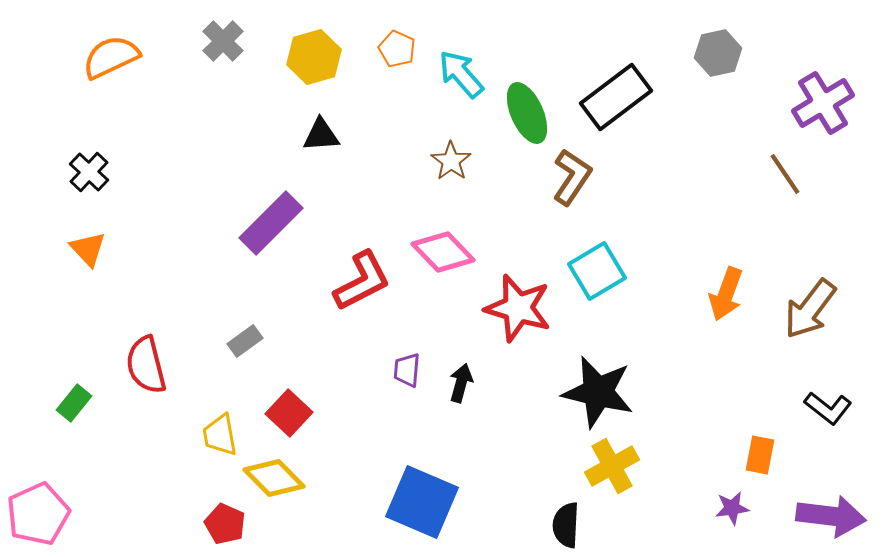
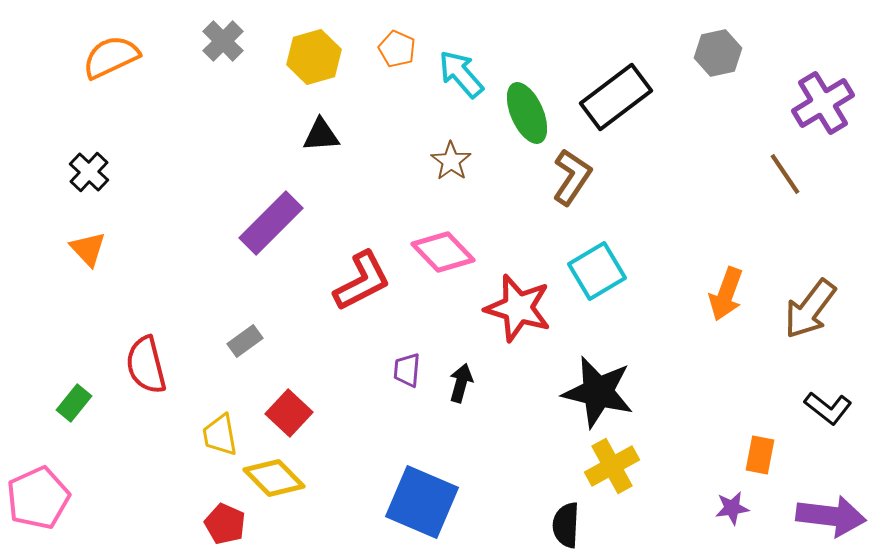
pink pentagon: moved 16 px up
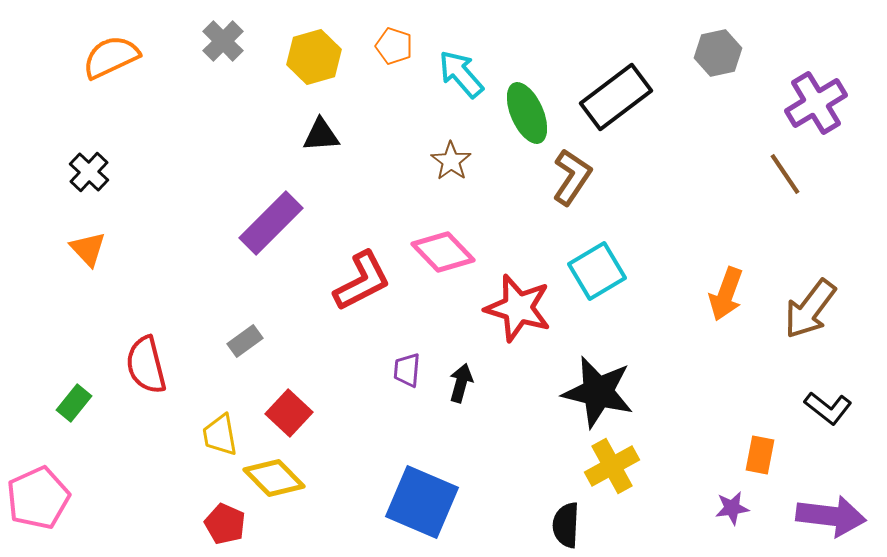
orange pentagon: moved 3 px left, 3 px up; rotated 6 degrees counterclockwise
purple cross: moved 7 px left
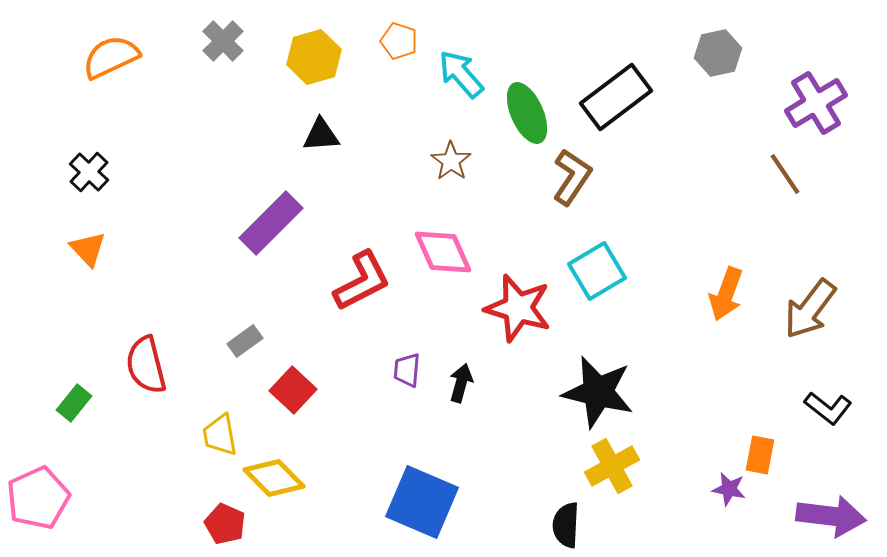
orange pentagon: moved 5 px right, 5 px up
pink diamond: rotated 20 degrees clockwise
red square: moved 4 px right, 23 px up
purple star: moved 3 px left, 19 px up; rotated 20 degrees clockwise
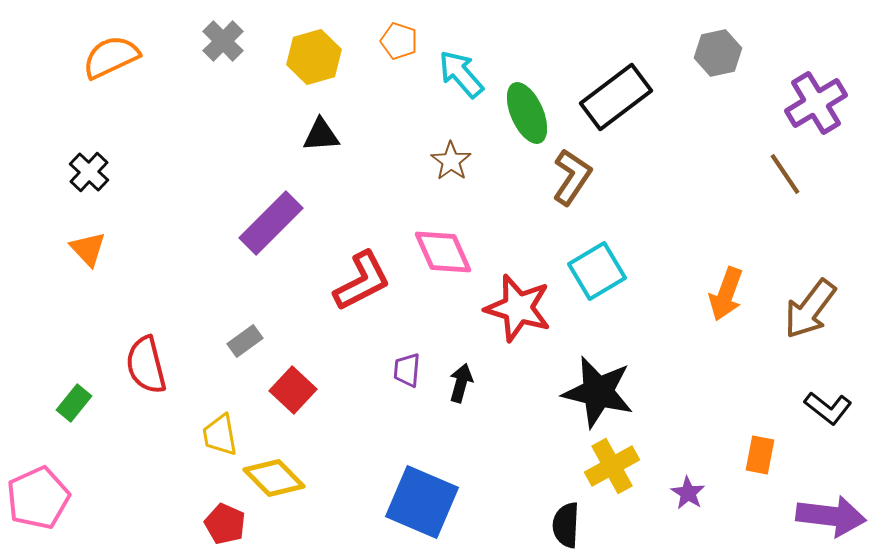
purple star: moved 41 px left, 4 px down; rotated 20 degrees clockwise
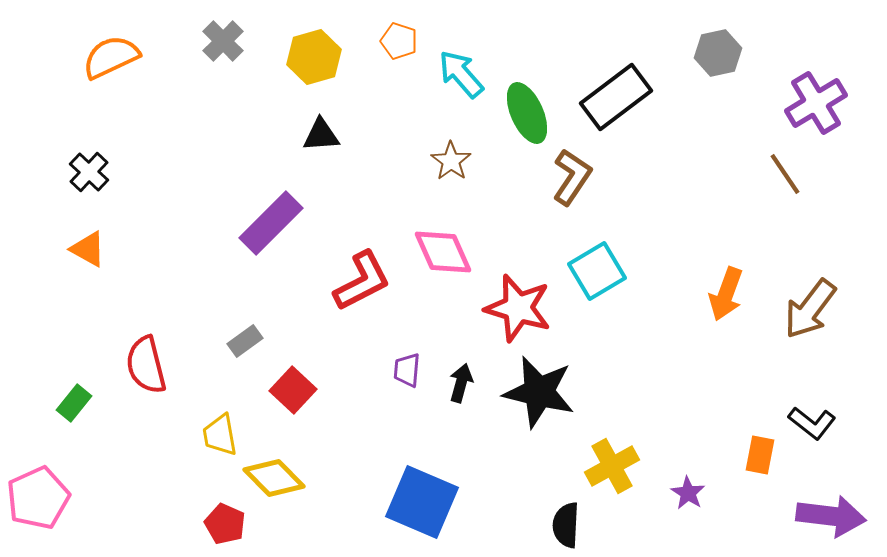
orange triangle: rotated 18 degrees counterclockwise
black star: moved 59 px left
black L-shape: moved 16 px left, 15 px down
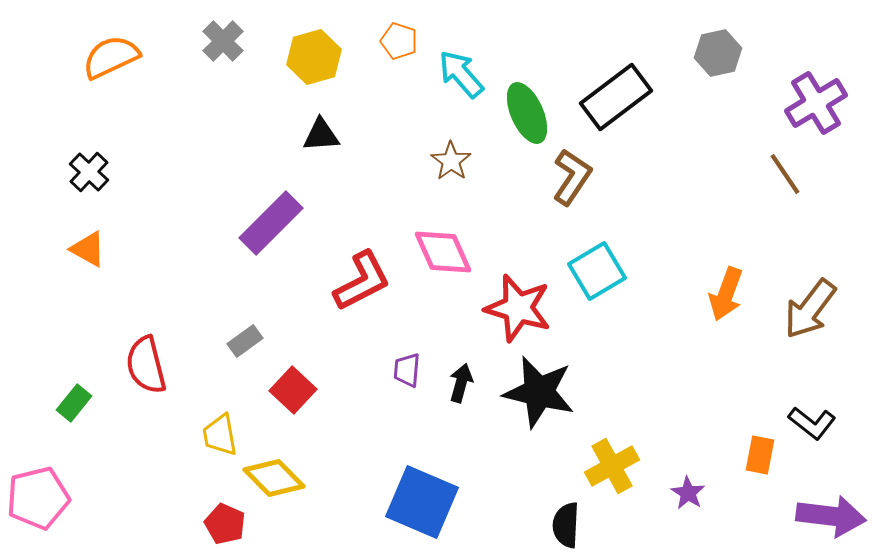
pink pentagon: rotated 10 degrees clockwise
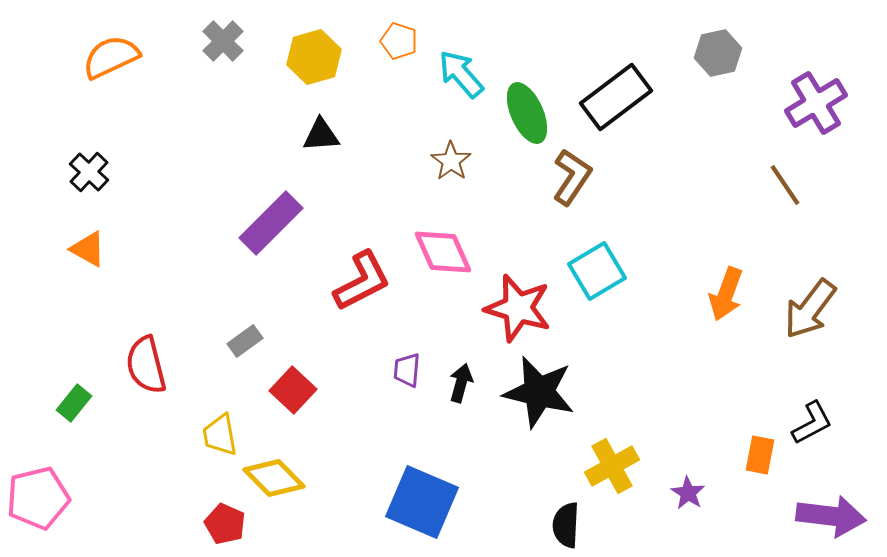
brown line: moved 11 px down
black L-shape: rotated 66 degrees counterclockwise
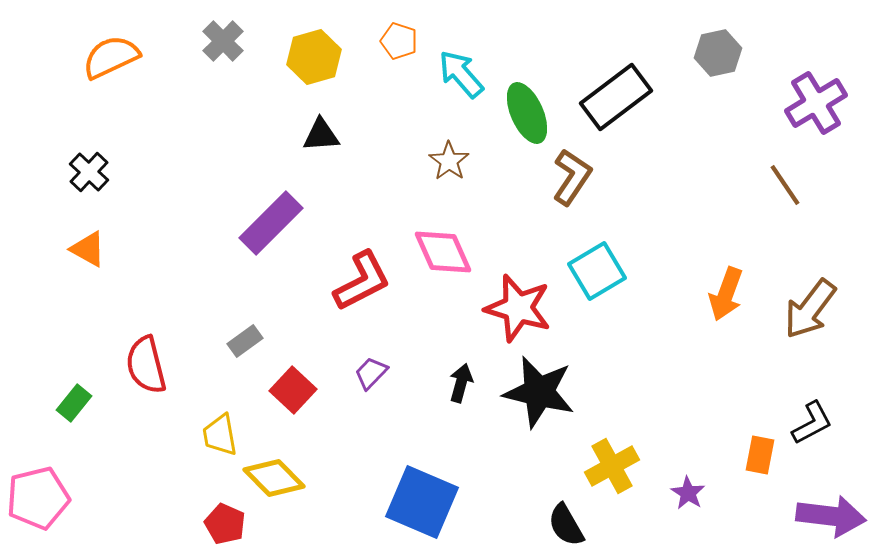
brown star: moved 2 px left
purple trapezoid: moved 36 px left, 3 px down; rotated 39 degrees clockwise
black semicircle: rotated 33 degrees counterclockwise
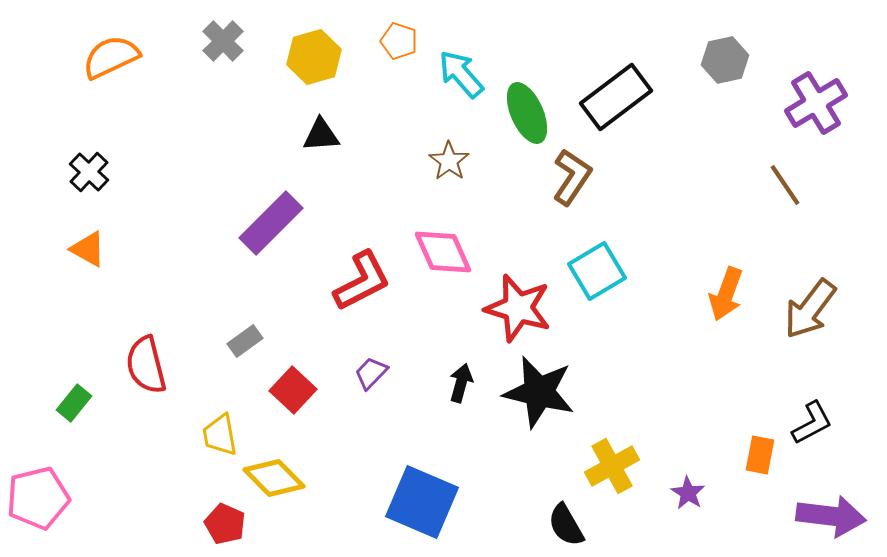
gray hexagon: moved 7 px right, 7 px down
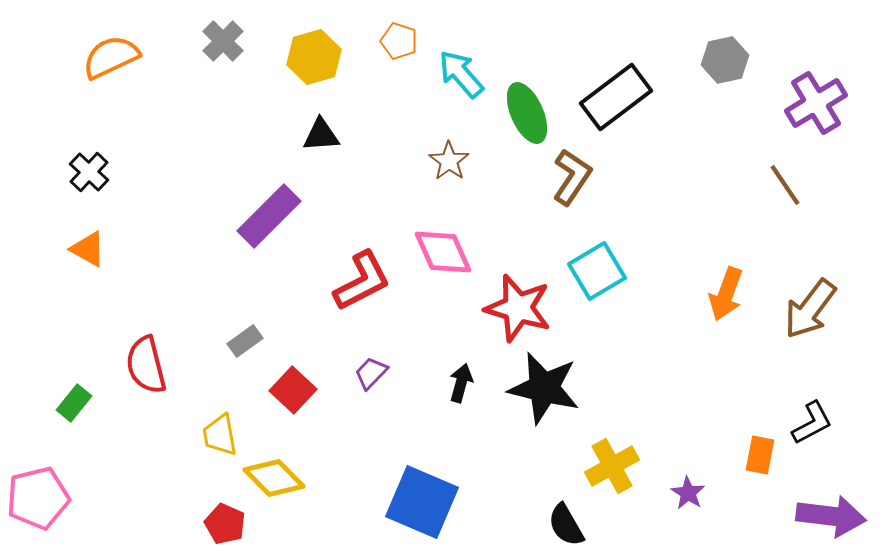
purple rectangle: moved 2 px left, 7 px up
black star: moved 5 px right, 4 px up
